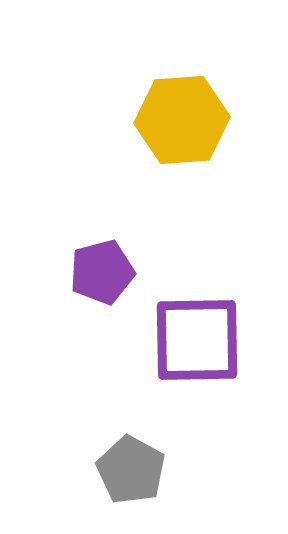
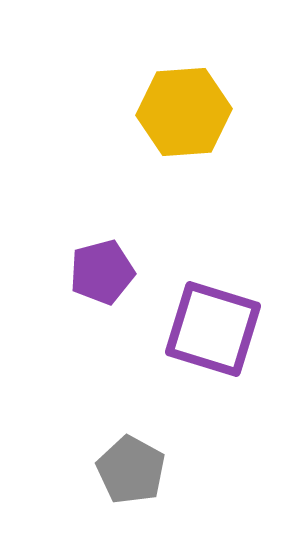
yellow hexagon: moved 2 px right, 8 px up
purple square: moved 16 px right, 11 px up; rotated 18 degrees clockwise
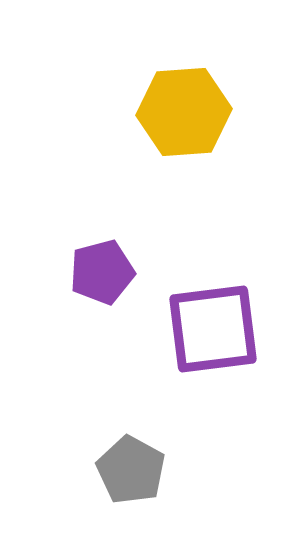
purple square: rotated 24 degrees counterclockwise
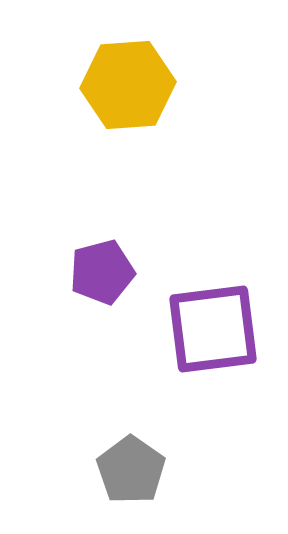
yellow hexagon: moved 56 px left, 27 px up
gray pentagon: rotated 6 degrees clockwise
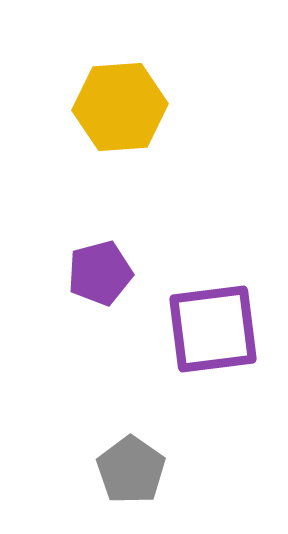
yellow hexagon: moved 8 px left, 22 px down
purple pentagon: moved 2 px left, 1 px down
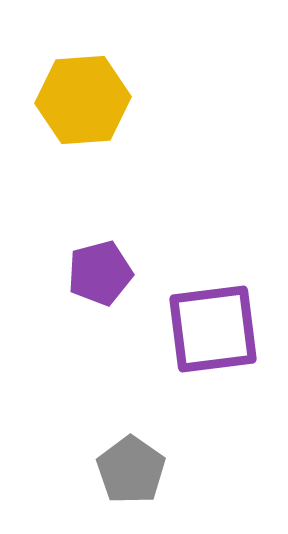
yellow hexagon: moved 37 px left, 7 px up
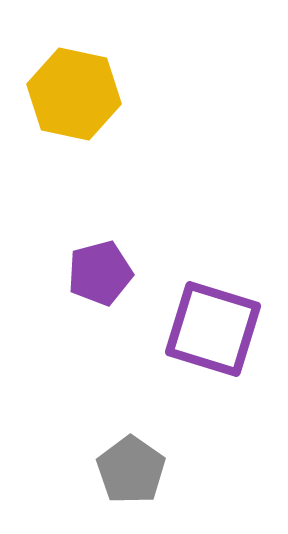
yellow hexagon: moved 9 px left, 6 px up; rotated 16 degrees clockwise
purple square: rotated 24 degrees clockwise
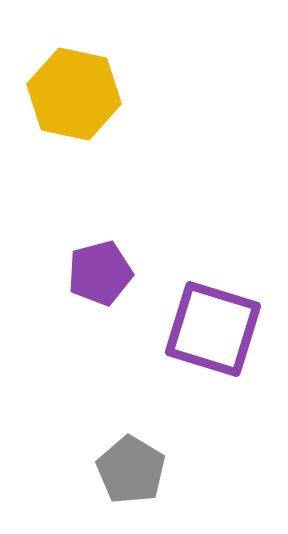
gray pentagon: rotated 4 degrees counterclockwise
